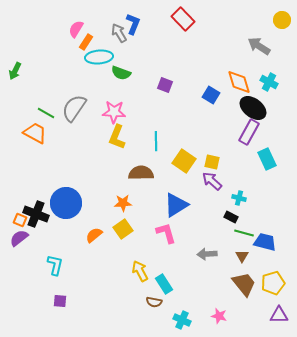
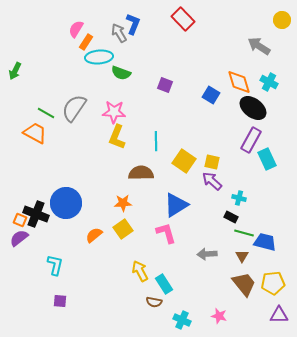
purple rectangle at (249, 132): moved 2 px right, 8 px down
yellow pentagon at (273, 283): rotated 10 degrees clockwise
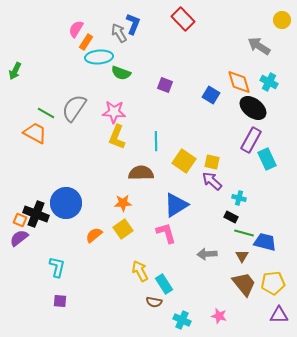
cyan L-shape at (55, 265): moved 2 px right, 2 px down
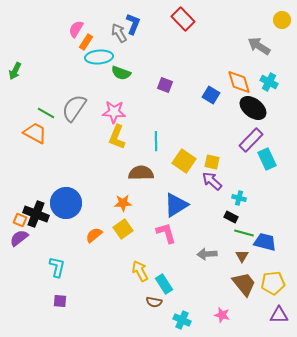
purple rectangle at (251, 140): rotated 15 degrees clockwise
pink star at (219, 316): moved 3 px right, 1 px up
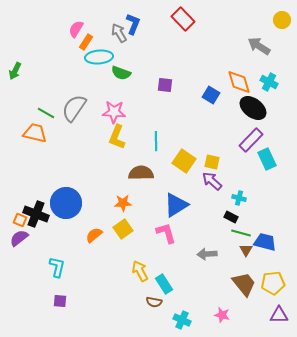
purple square at (165, 85): rotated 14 degrees counterclockwise
orange trapezoid at (35, 133): rotated 15 degrees counterclockwise
green line at (244, 233): moved 3 px left
brown triangle at (242, 256): moved 4 px right, 6 px up
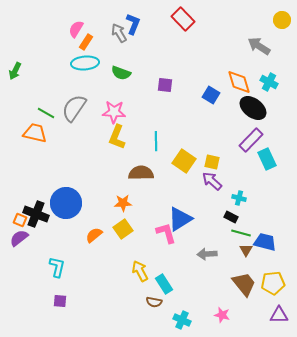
cyan ellipse at (99, 57): moved 14 px left, 6 px down
blue triangle at (176, 205): moved 4 px right, 14 px down
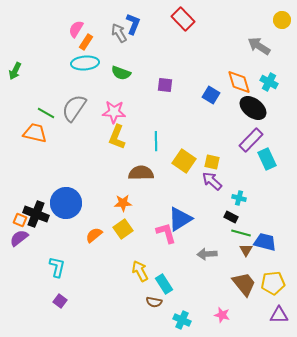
purple square at (60, 301): rotated 32 degrees clockwise
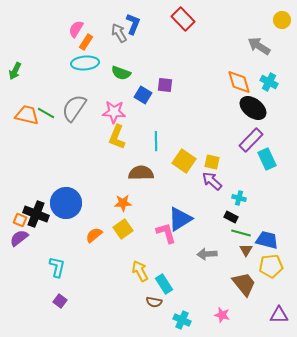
blue square at (211, 95): moved 68 px left
orange trapezoid at (35, 133): moved 8 px left, 18 px up
blue trapezoid at (265, 242): moved 2 px right, 2 px up
yellow pentagon at (273, 283): moved 2 px left, 17 px up
